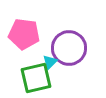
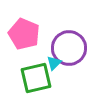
pink pentagon: rotated 16 degrees clockwise
cyan triangle: moved 4 px right, 1 px down
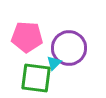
pink pentagon: moved 3 px right, 3 px down; rotated 20 degrees counterclockwise
green square: rotated 20 degrees clockwise
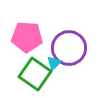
green square: moved 1 px left, 4 px up; rotated 28 degrees clockwise
